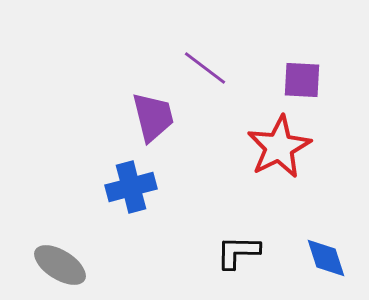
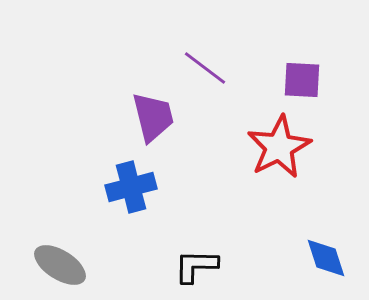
black L-shape: moved 42 px left, 14 px down
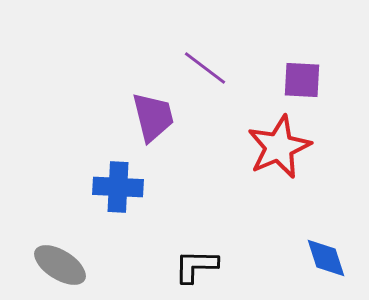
red star: rotated 4 degrees clockwise
blue cross: moved 13 px left; rotated 18 degrees clockwise
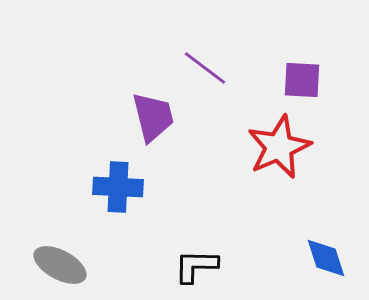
gray ellipse: rotated 4 degrees counterclockwise
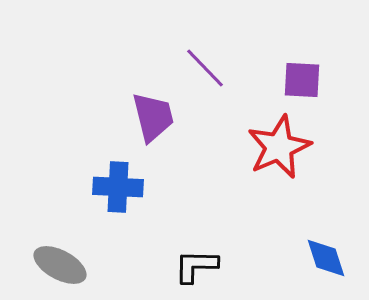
purple line: rotated 9 degrees clockwise
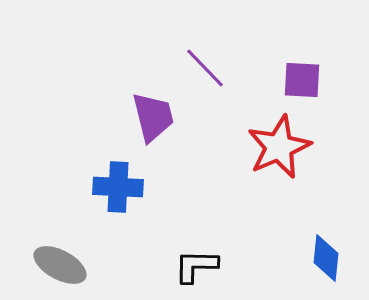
blue diamond: rotated 24 degrees clockwise
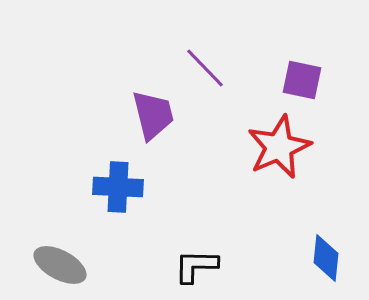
purple square: rotated 9 degrees clockwise
purple trapezoid: moved 2 px up
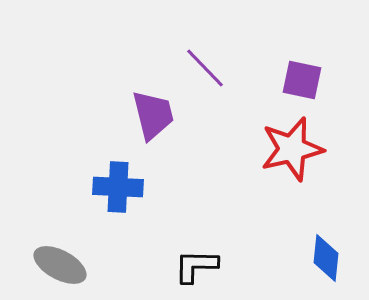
red star: moved 13 px right, 2 px down; rotated 10 degrees clockwise
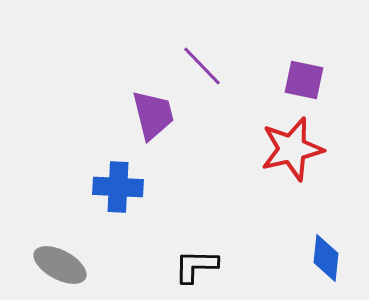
purple line: moved 3 px left, 2 px up
purple square: moved 2 px right
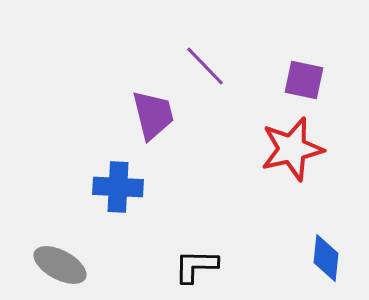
purple line: moved 3 px right
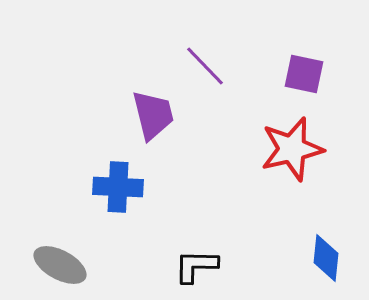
purple square: moved 6 px up
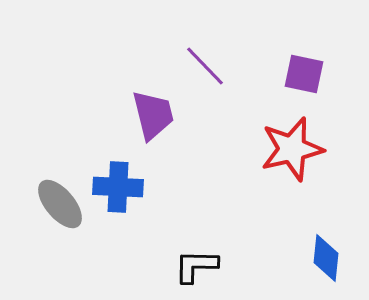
gray ellipse: moved 61 px up; rotated 22 degrees clockwise
